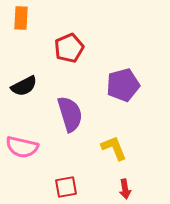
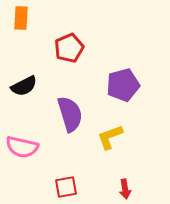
yellow L-shape: moved 4 px left, 11 px up; rotated 88 degrees counterclockwise
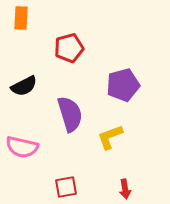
red pentagon: rotated 8 degrees clockwise
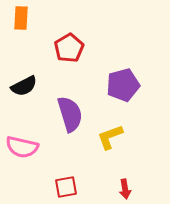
red pentagon: rotated 16 degrees counterclockwise
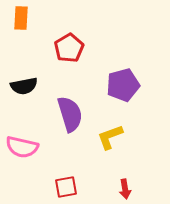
black semicircle: rotated 16 degrees clockwise
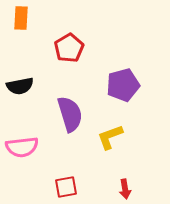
black semicircle: moved 4 px left
pink semicircle: rotated 20 degrees counterclockwise
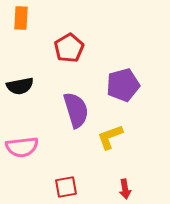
purple semicircle: moved 6 px right, 4 px up
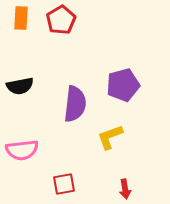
red pentagon: moved 8 px left, 28 px up
purple semicircle: moved 1 px left, 6 px up; rotated 24 degrees clockwise
pink semicircle: moved 3 px down
red square: moved 2 px left, 3 px up
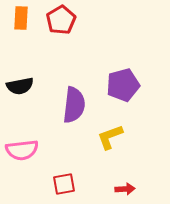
purple semicircle: moved 1 px left, 1 px down
red arrow: rotated 84 degrees counterclockwise
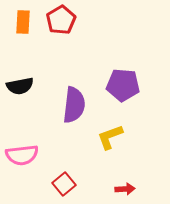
orange rectangle: moved 2 px right, 4 px down
purple pentagon: rotated 20 degrees clockwise
pink semicircle: moved 5 px down
red square: rotated 30 degrees counterclockwise
